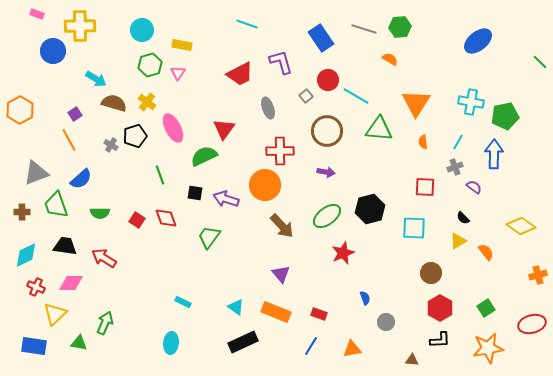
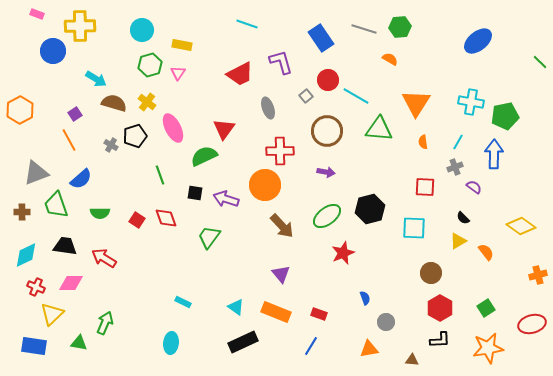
yellow triangle at (55, 314): moved 3 px left
orange triangle at (352, 349): moved 17 px right
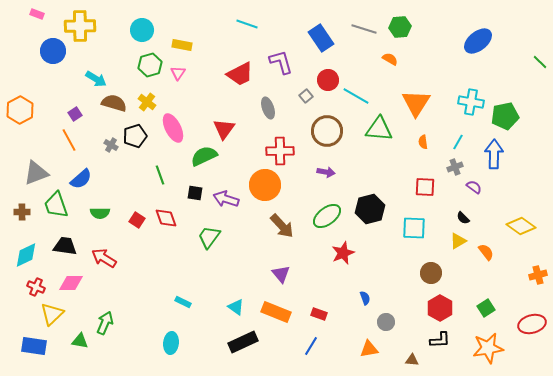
green triangle at (79, 343): moved 1 px right, 2 px up
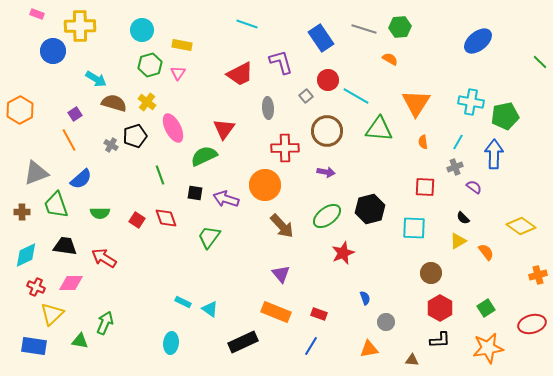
gray ellipse at (268, 108): rotated 15 degrees clockwise
red cross at (280, 151): moved 5 px right, 3 px up
cyan triangle at (236, 307): moved 26 px left, 2 px down
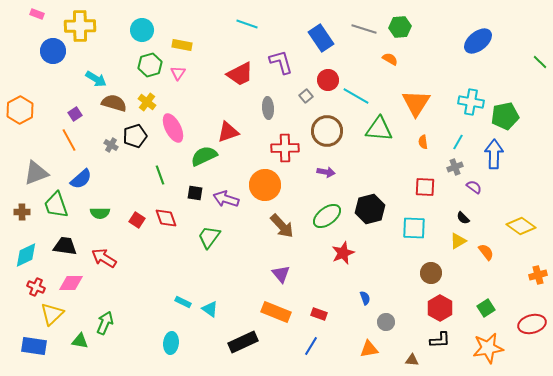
red triangle at (224, 129): moved 4 px right, 3 px down; rotated 35 degrees clockwise
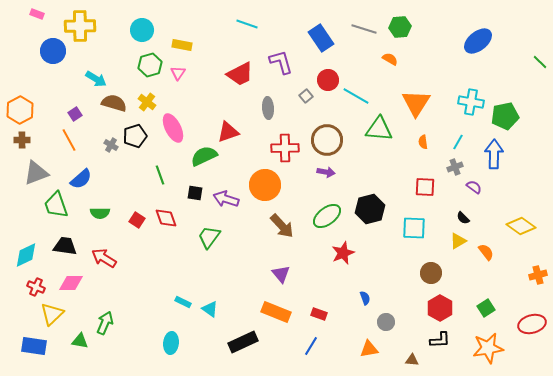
brown circle at (327, 131): moved 9 px down
brown cross at (22, 212): moved 72 px up
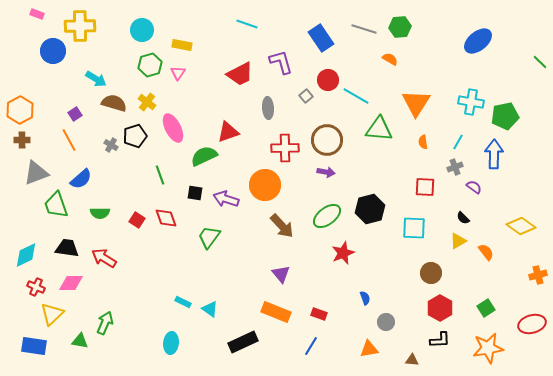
black trapezoid at (65, 246): moved 2 px right, 2 px down
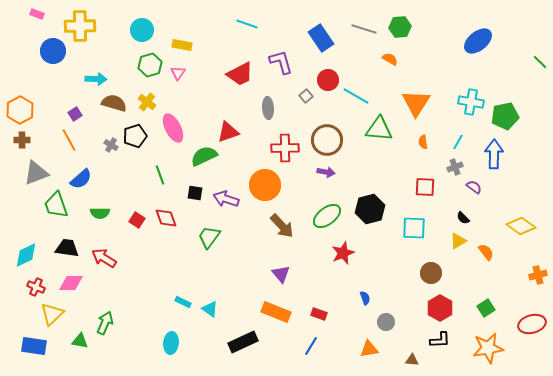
cyan arrow at (96, 79): rotated 30 degrees counterclockwise
